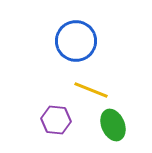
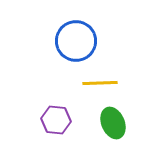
yellow line: moved 9 px right, 7 px up; rotated 24 degrees counterclockwise
green ellipse: moved 2 px up
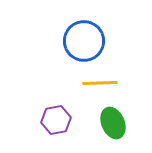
blue circle: moved 8 px right
purple hexagon: rotated 16 degrees counterclockwise
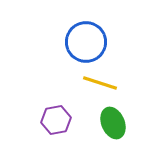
blue circle: moved 2 px right, 1 px down
yellow line: rotated 20 degrees clockwise
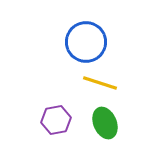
green ellipse: moved 8 px left
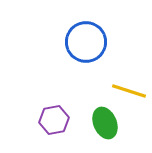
yellow line: moved 29 px right, 8 px down
purple hexagon: moved 2 px left
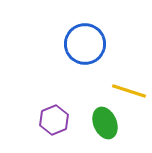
blue circle: moved 1 px left, 2 px down
purple hexagon: rotated 12 degrees counterclockwise
